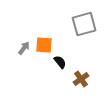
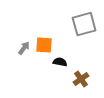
black semicircle: rotated 40 degrees counterclockwise
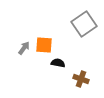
gray square: rotated 20 degrees counterclockwise
black semicircle: moved 2 px left, 1 px down
brown cross: rotated 35 degrees counterclockwise
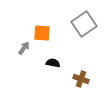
orange square: moved 2 px left, 12 px up
black semicircle: moved 5 px left
